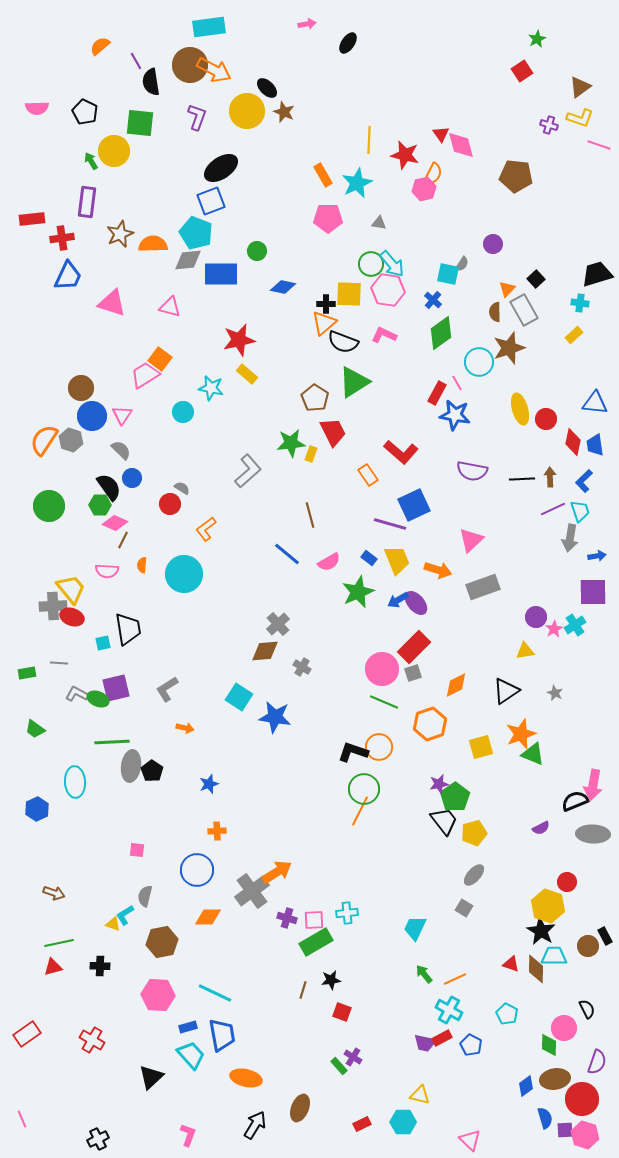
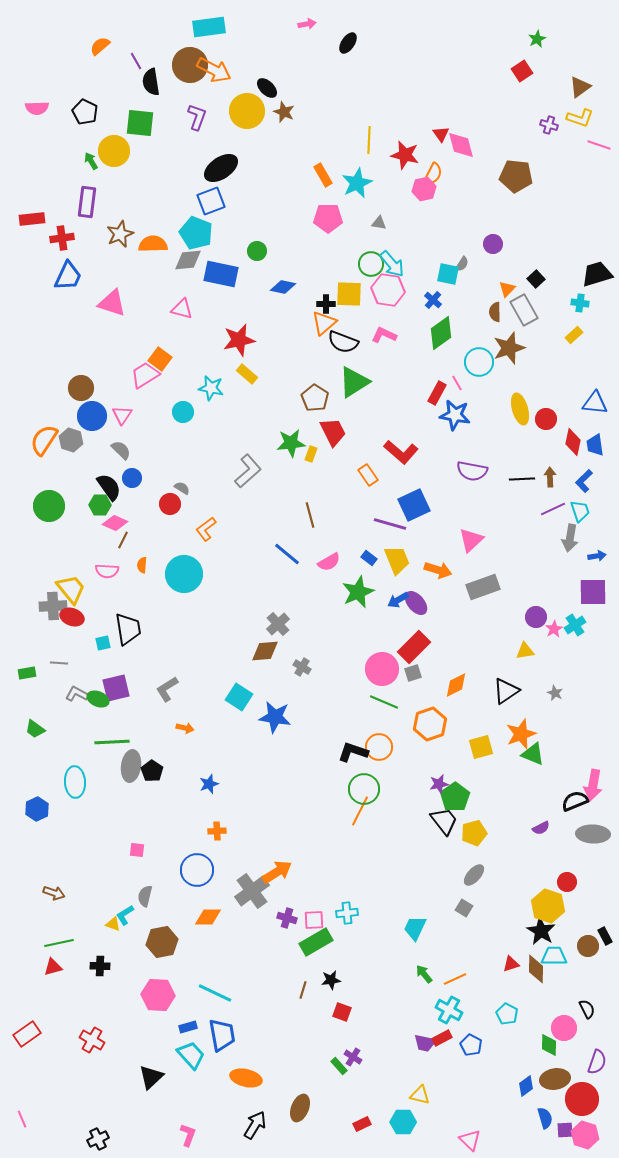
blue rectangle at (221, 274): rotated 12 degrees clockwise
pink triangle at (170, 307): moved 12 px right, 2 px down
red triangle at (511, 964): rotated 36 degrees counterclockwise
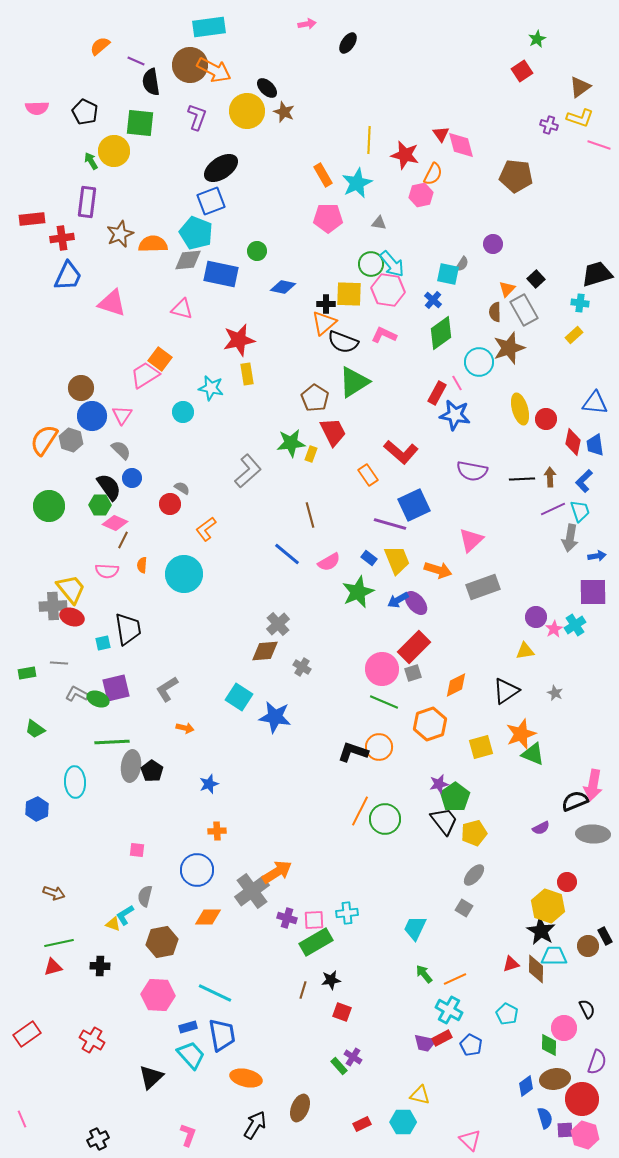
purple line at (136, 61): rotated 36 degrees counterclockwise
pink hexagon at (424, 189): moved 3 px left, 6 px down
yellow rectangle at (247, 374): rotated 40 degrees clockwise
green circle at (364, 789): moved 21 px right, 30 px down
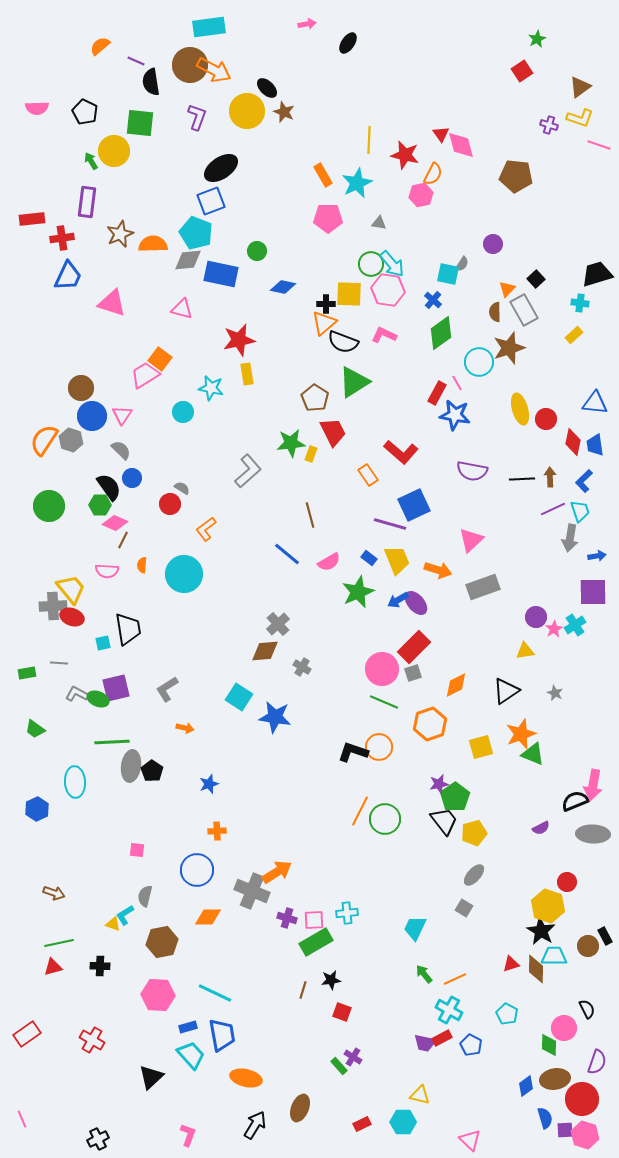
gray cross at (252, 891): rotated 32 degrees counterclockwise
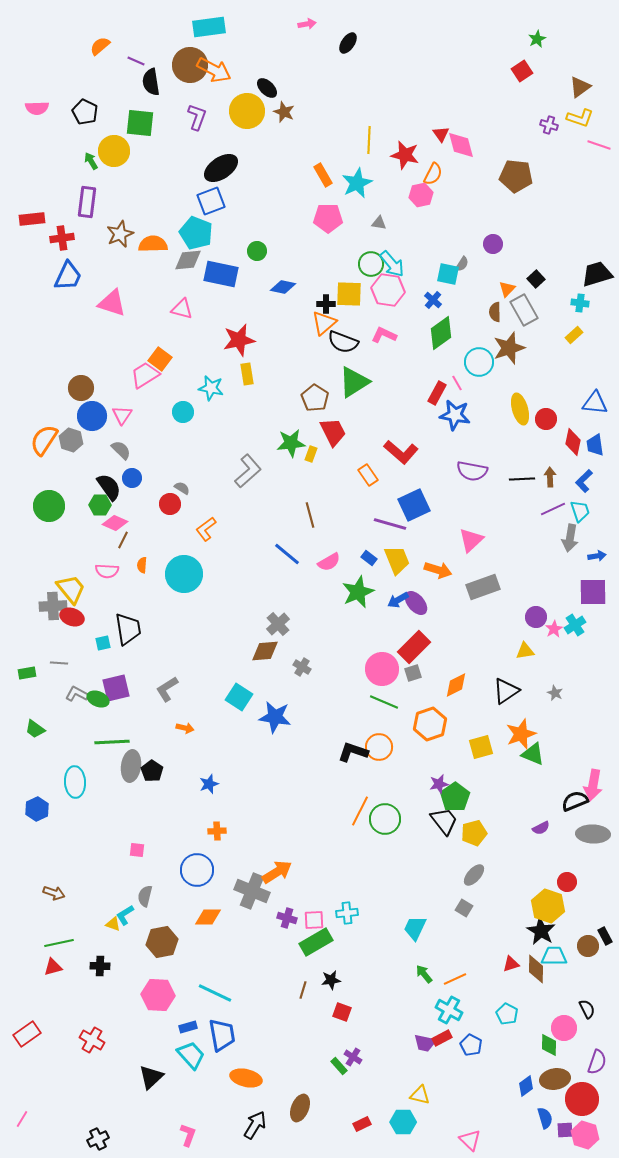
pink line at (22, 1119): rotated 54 degrees clockwise
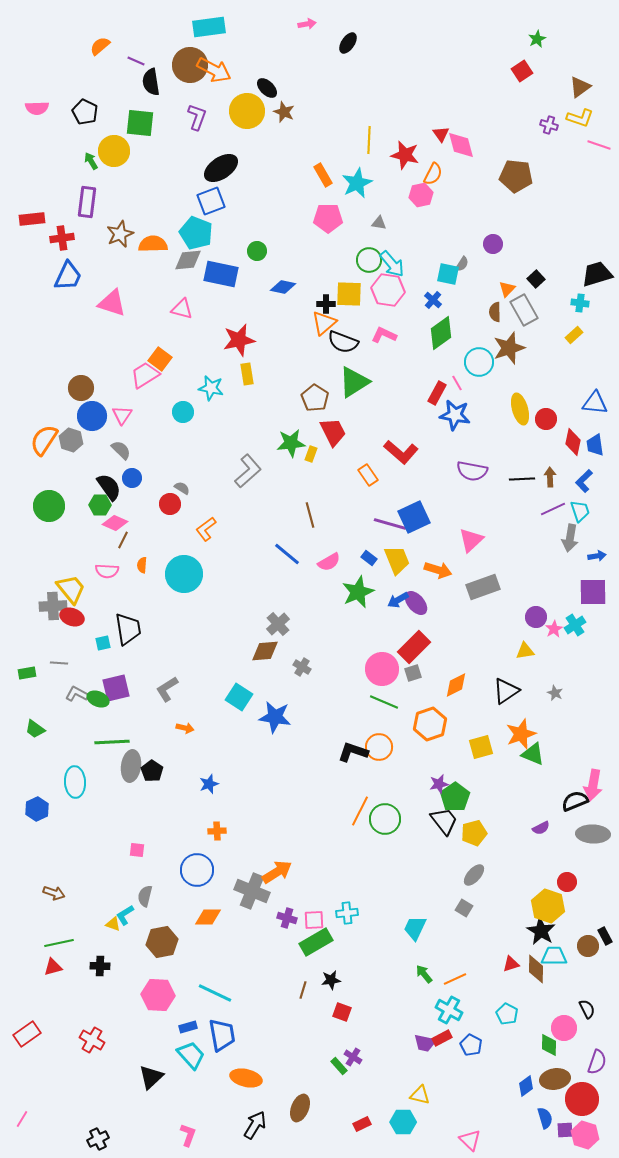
green circle at (371, 264): moved 2 px left, 4 px up
blue square at (414, 505): moved 12 px down
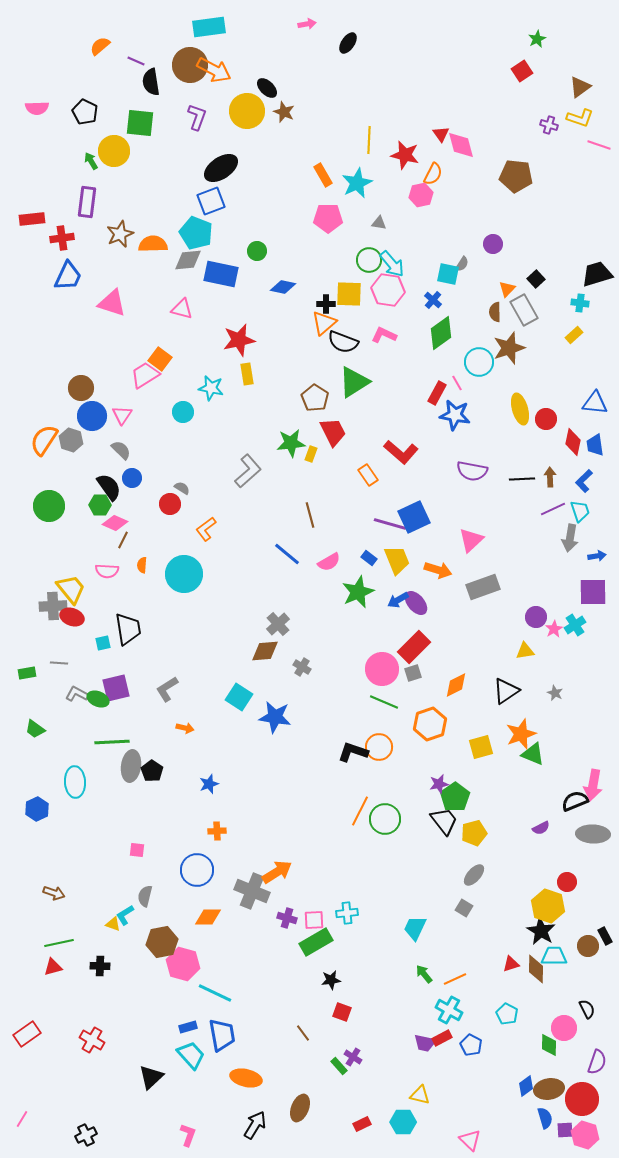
brown line at (303, 990): moved 43 px down; rotated 54 degrees counterclockwise
pink hexagon at (158, 995): moved 25 px right, 31 px up; rotated 12 degrees clockwise
brown ellipse at (555, 1079): moved 6 px left, 10 px down
black cross at (98, 1139): moved 12 px left, 4 px up
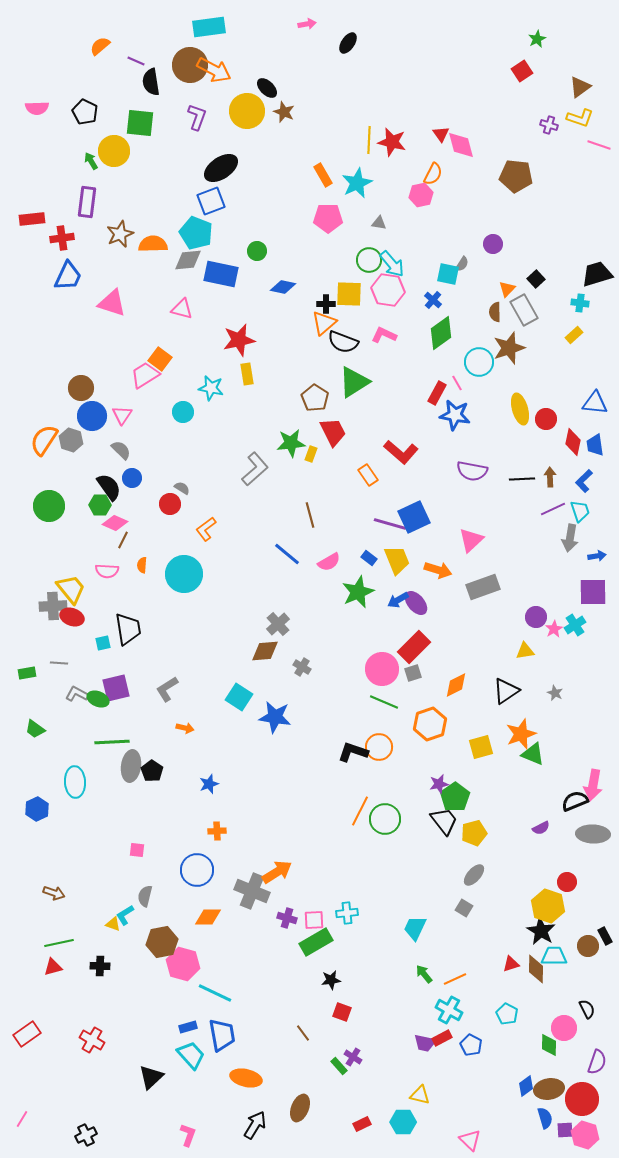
red star at (405, 155): moved 13 px left, 13 px up
gray L-shape at (248, 471): moved 7 px right, 2 px up
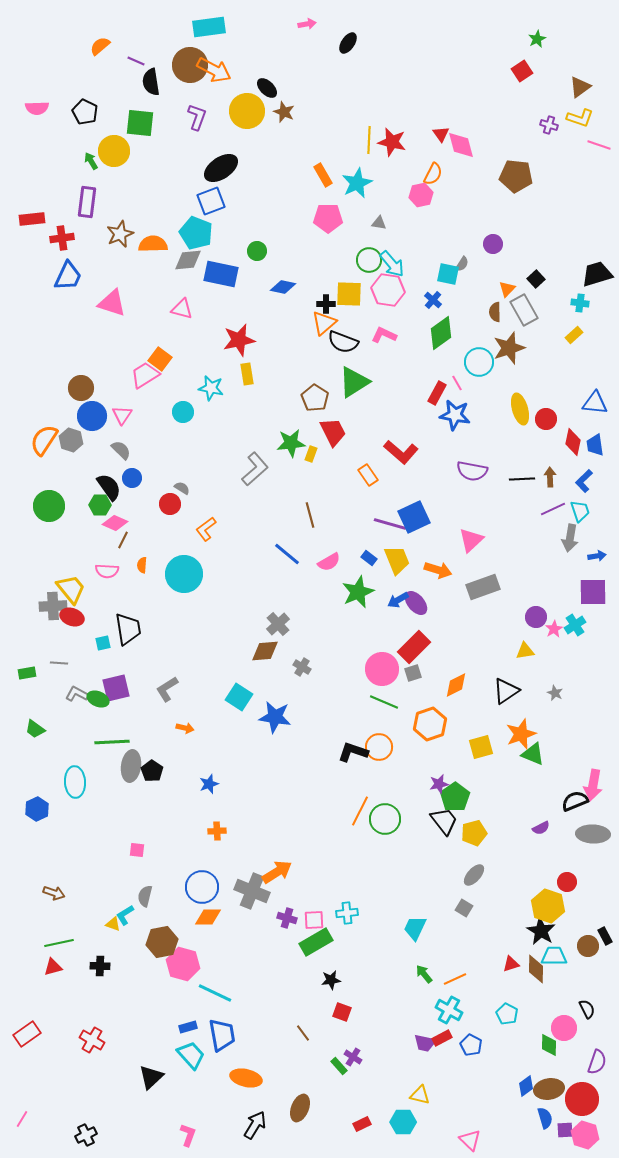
blue circle at (197, 870): moved 5 px right, 17 px down
